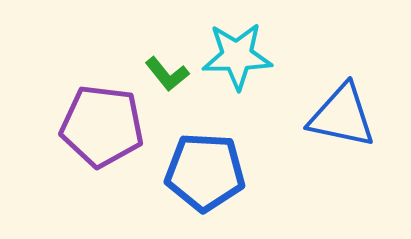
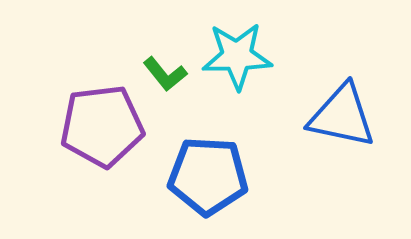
green L-shape: moved 2 px left
purple pentagon: rotated 14 degrees counterclockwise
blue pentagon: moved 3 px right, 4 px down
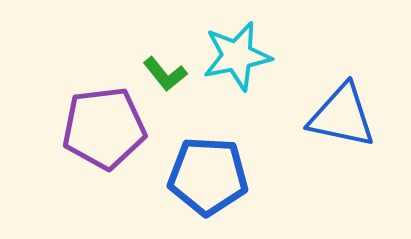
cyan star: rotated 10 degrees counterclockwise
purple pentagon: moved 2 px right, 2 px down
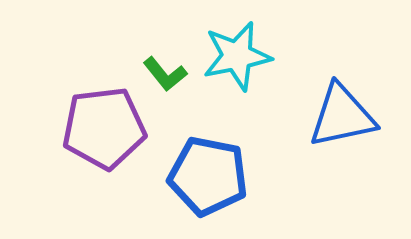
blue triangle: rotated 24 degrees counterclockwise
blue pentagon: rotated 8 degrees clockwise
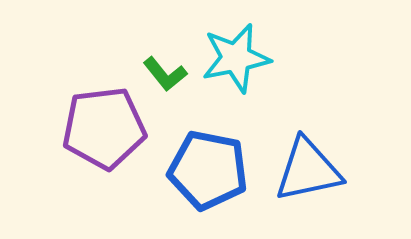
cyan star: moved 1 px left, 2 px down
blue triangle: moved 34 px left, 54 px down
blue pentagon: moved 6 px up
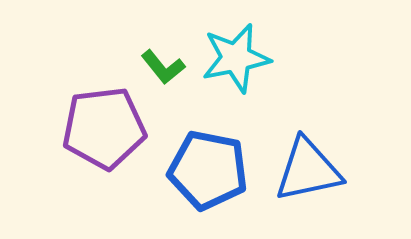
green L-shape: moved 2 px left, 7 px up
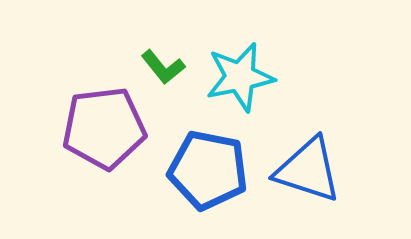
cyan star: moved 4 px right, 19 px down
blue triangle: rotated 30 degrees clockwise
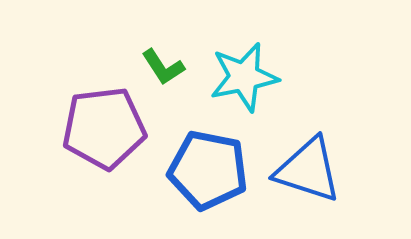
green L-shape: rotated 6 degrees clockwise
cyan star: moved 4 px right
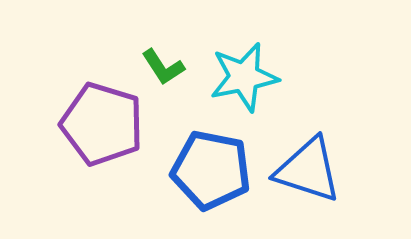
purple pentagon: moved 2 px left, 4 px up; rotated 24 degrees clockwise
blue pentagon: moved 3 px right
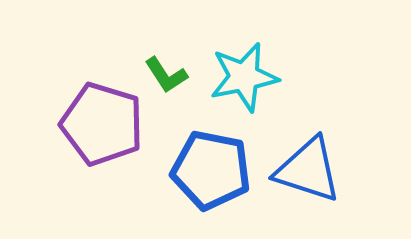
green L-shape: moved 3 px right, 8 px down
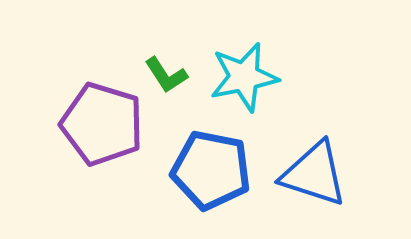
blue triangle: moved 6 px right, 4 px down
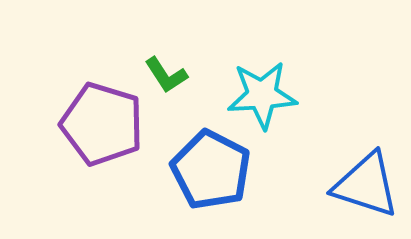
cyan star: moved 18 px right, 18 px down; rotated 8 degrees clockwise
blue pentagon: rotated 16 degrees clockwise
blue triangle: moved 52 px right, 11 px down
